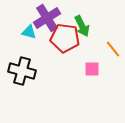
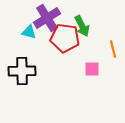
orange line: rotated 24 degrees clockwise
black cross: rotated 16 degrees counterclockwise
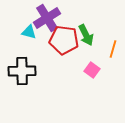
green arrow: moved 4 px right, 9 px down
red pentagon: moved 1 px left, 2 px down
orange line: rotated 30 degrees clockwise
pink square: moved 1 px down; rotated 35 degrees clockwise
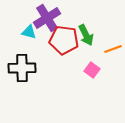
orange line: rotated 54 degrees clockwise
black cross: moved 3 px up
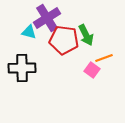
orange line: moved 9 px left, 9 px down
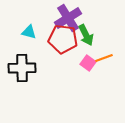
purple cross: moved 21 px right
red pentagon: moved 1 px left, 1 px up
pink square: moved 4 px left, 7 px up
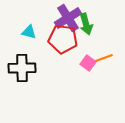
green arrow: moved 11 px up; rotated 10 degrees clockwise
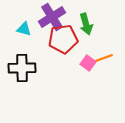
purple cross: moved 16 px left, 1 px up
cyan triangle: moved 5 px left, 3 px up
red pentagon: rotated 16 degrees counterclockwise
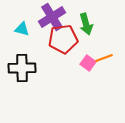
cyan triangle: moved 2 px left
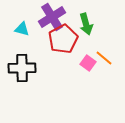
red pentagon: rotated 20 degrees counterclockwise
orange line: rotated 60 degrees clockwise
